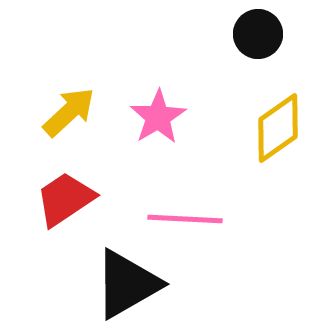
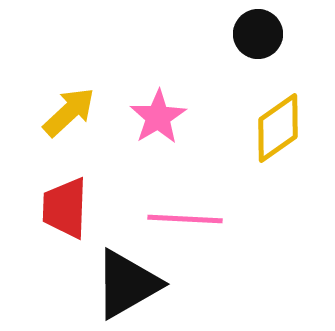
red trapezoid: moved 9 px down; rotated 54 degrees counterclockwise
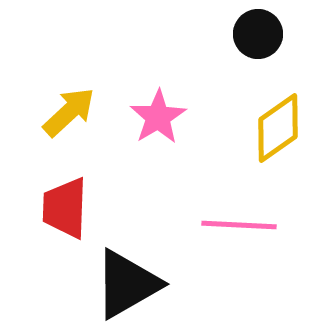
pink line: moved 54 px right, 6 px down
